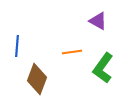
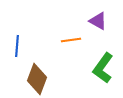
orange line: moved 1 px left, 12 px up
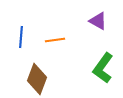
orange line: moved 16 px left
blue line: moved 4 px right, 9 px up
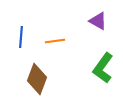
orange line: moved 1 px down
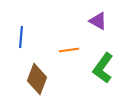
orange line: moved 14 px right, 9 px down
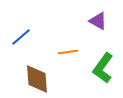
blue line: rotated 45 degrees clockwise
orange line: moved 1 px left, 2 px down
brown diamond: rotated 24 degrees counterclockwise
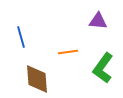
purple triangle: rotated 24 degrees counterclockwise
blue line: rotated 65 degrees counterclockwise
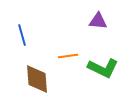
blue line: moved 1 px right, 2 px up
orange line: moved 4 px down
green L-shape: rotated 100 degrees counterclockwise
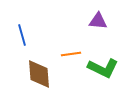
orange line: moved 3 px right, 2 px up
brown diamond: moved 2 px right, 5 px up
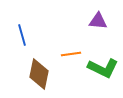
brown diamond: rotated 16 degrees clockwise
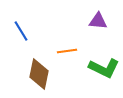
blue line: moved 1 px left, 4 px up; rotated 15 degrees counterclockwise
orange line: moved 4 px left, 3 px up
green L-shape: moved 1 px right
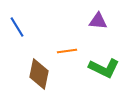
blue line: moved 4 px left, 4 px up
